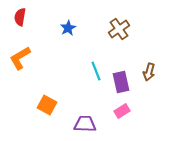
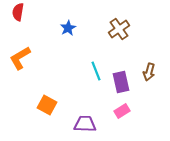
red semicircle: moved 2 px left, 5 px up
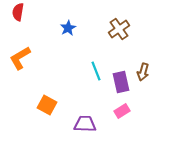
brown arrow: moved 6 px left
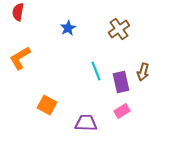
purple trapezoid: moved 1 px right, 1 px up
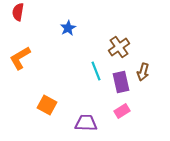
brown cross: moved 18 px down
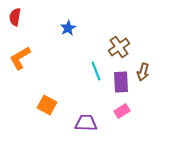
red semicircle: moved 3 px left, 5 px down
purple rectangle: rotated 10 degrees clockwise
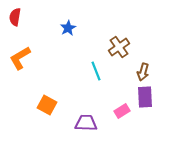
purple rectangle: moved 24 px right, 15 px down
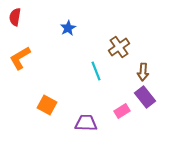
brown arrow: rotated 12 degrees counterclockwise
purple rectangle: rotated 35 degrees counterclockwise
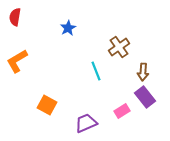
orange L-shape: moved 3 px left, 3 px down
purple trapezoid: rotated 25 degrees counterclockwise
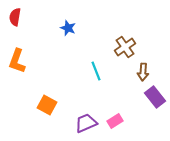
blue star: rotated 21 degrees counterclockwise
brown cross: moved 6 px right
orange L-shape: rotated 40 degrees counterclockwise
purple rectangle: moved 10 px right
pink rectangle: moved 7 px left, 10 px down
